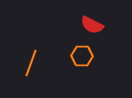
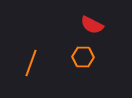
orange hexagon: moved 1 px right, 1 px down
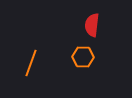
red semicircle: rotated 70 degrees clockwise
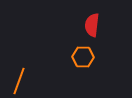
orange line: moved 12 px left, 18 px down
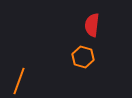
orange hexagon: rotated 15 degrees clockwise
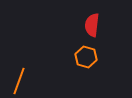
orange hexagon: moved 3 px right
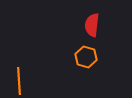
orange line: rotated 24 degrees counterclockwise
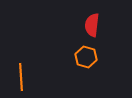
orange line: moved 2 px right, 4 px up
